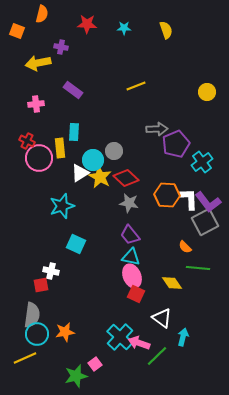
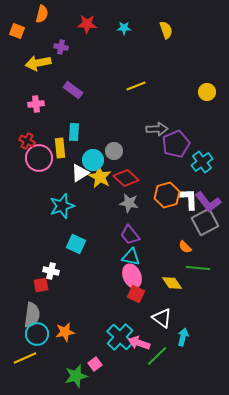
orange hexagon at (167, 195): rotated 20 degrees counterclockwise
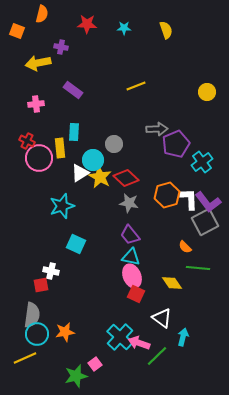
gray circle at (114, 151): moved 7 px up
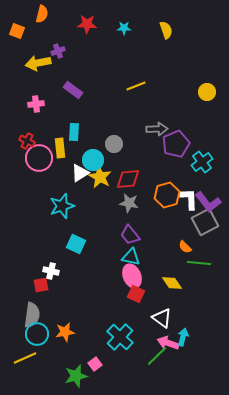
purple cross at (61, 47): moved 3 px left, 4 px down; rotated 32 degrees counterclockwise
red diamond at (126, 178): moved 2 px right, 1 px down; rotated 50 degrees counterclockwise
green line at (198, 268): moved 1 px right, 5 px up
pink arrow at (139, 343): moved 29 px right
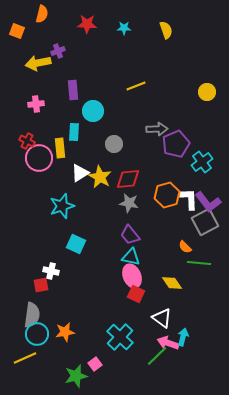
purple rectangle at (73, 90): rotated 48 degrees clockwise
cyan circle at (93, 160): moved 49 px up
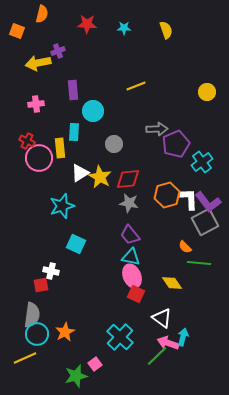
orange star at (65, 332): rotated 18 degrees counterclockwise
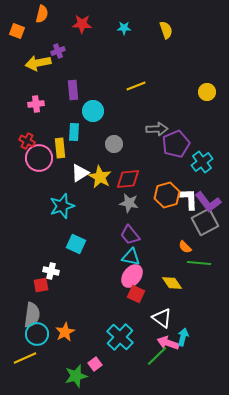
red star at (87, 24): moved 5 px left
pink ellipse at (132, 276): rotated 60 degrees clockwise
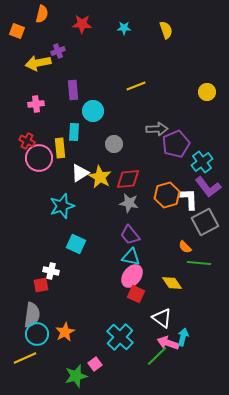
purple L-shape at (208, 202): moved 15 px up
